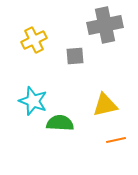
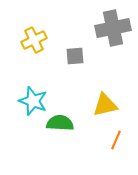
gray cross: moved 8 px right, 3 px down
orange line: rotated 54 degrees counterclockwise
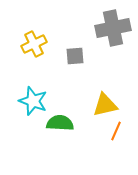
yellow cross: moved 4 px down
orange line: moved 9 px up
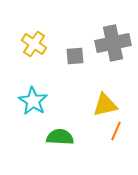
gray cross: moved 15 px down
yellow cross: rotated 30 degrees counterclockwise
cyan star: rotated 12 degrees clockwise
green semicircle: moved 14 px down
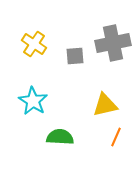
orange line: moved 6 px down
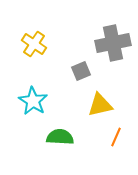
gray square: moved 6 px right, 15 px down; rotated 18 degrees counterclockwise
yellow triangle: moved 5 px left
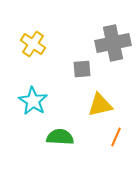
yellow cross: moved 1 px left
gray square: moved 1 px right, 2 px up; rotated 18 degrees clockwise
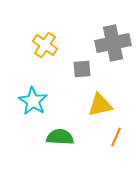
yellow cross: moved 12 px right, 1 px down
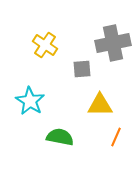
cyan star: moved 3 px left
yellow triangle: rotated 12 degrees clockwise
green semicircle: rotated 8 degrees clockwise
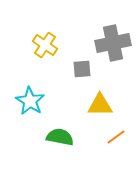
orange line: rotated 30 degrees clockwise
